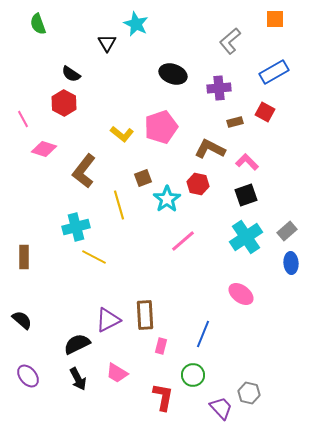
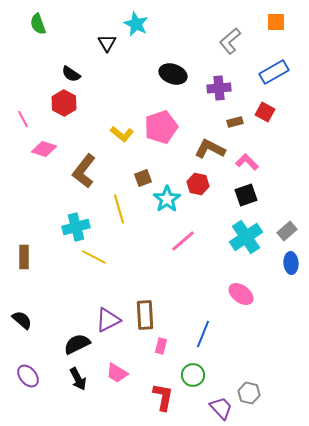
orange square at (275, 19): moved 1 px right, 3 px down
yellow line at (119, 205): moved 4 px down
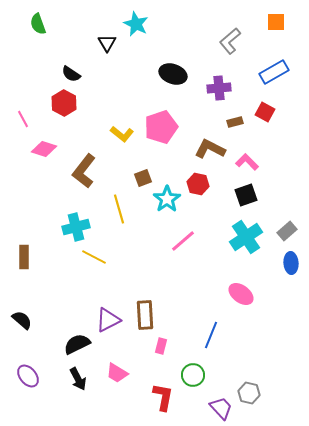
blue line at (203, 334): moved 8 px right, 1 px down
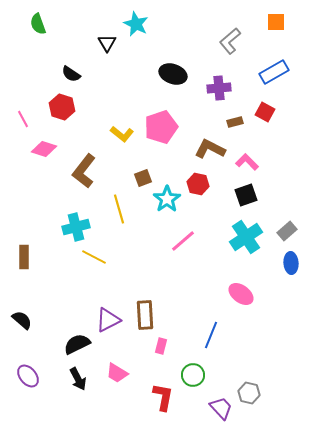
red hexagon at (64, 103): moved 2 px left, 4 px down; rotated 10 degrees counterclockwise
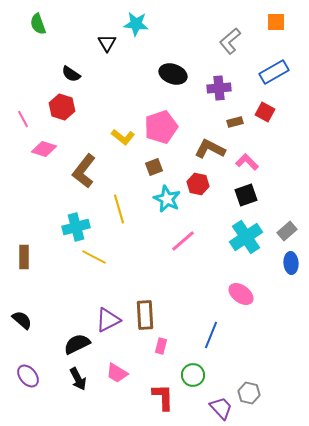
cyan star at (136, 24): rotated 20 degrees counterclockwise
yellow L-shape at (122, 134): moved 1 px right, 3 px down
brown square at (143, 178): moved 11 px right, 11 px up
cyan star at (167, 199): rotated 12 degrees counterclockwise
red L-shape at (163, 397): rotated 12 degrees counterclockwise
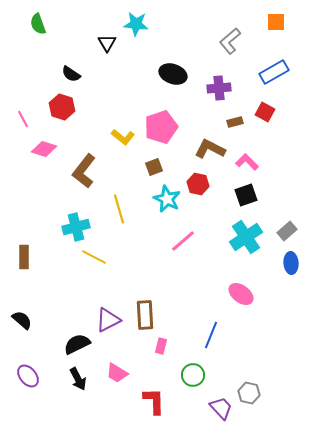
red L-shape at (163, 397): moved 9 px left, 4 px down
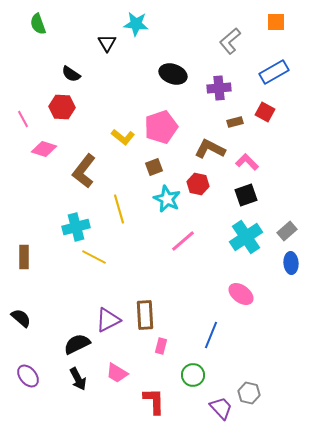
red hexagon at (62, 107): rotated 15 degrees counterclockwise
black semicircle at (22, 320): moved 1 px left, 2 px up
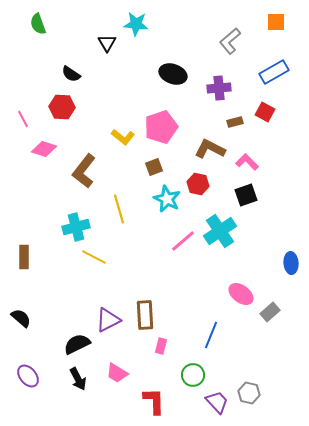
gray rectangle at (287, 231): moved 17 px left, 81 px down
cyan cross at (246, 237): moved 26 px left, 6 px up
purple trapezoid at (221, 408): moved 4 px left, 6 px up
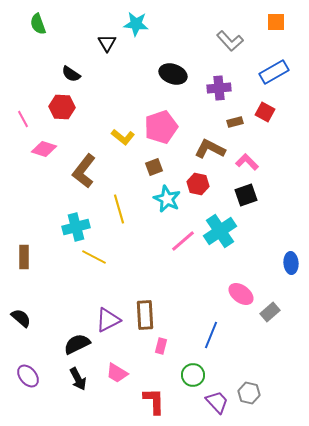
gray L-shape at (230, 41): rotated 92 degrees counterclockwise
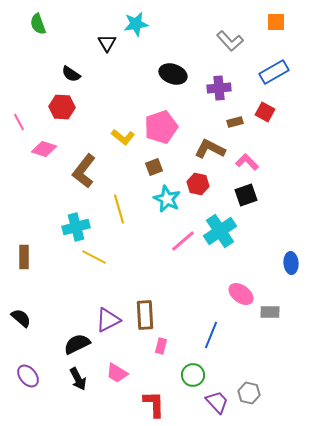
cyan star at (136, 24): rotated 15 degrees counterclockwise
pink line at (23, 119): moved 4 px left, 3 px down
gray rectangle at (270, 312): rotated 42 degrees clockwise
red L-shape at (154, 401): moved 3 px down
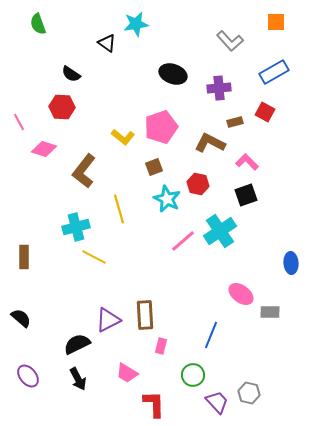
black triangle at (107, 43): rotated 24 degrees counterclockwise
brown L-shape at (210, 149): moved 6 px up
pink trapezoid at (117, 373): moved 10 px right
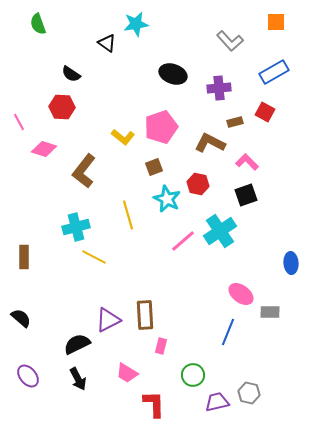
yellow line at (119, 209): moved 9 px right, 6 px down
blue line at (211, 335): moved 17 px right, 3 px up
purple trapezoid at (217, 402): rotated 60 degrees counterclockwise
